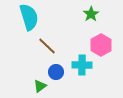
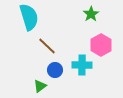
blue circle: moved 1 px left, 2 px up
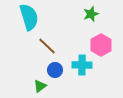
green star: rotated 14 degrees clockwise
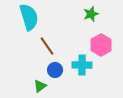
brown line: rotated 12 degrees clockwise
